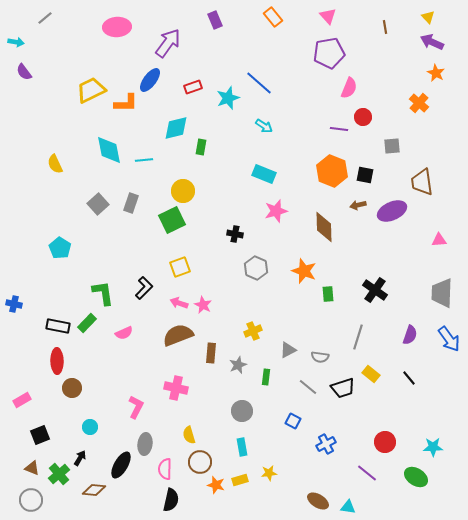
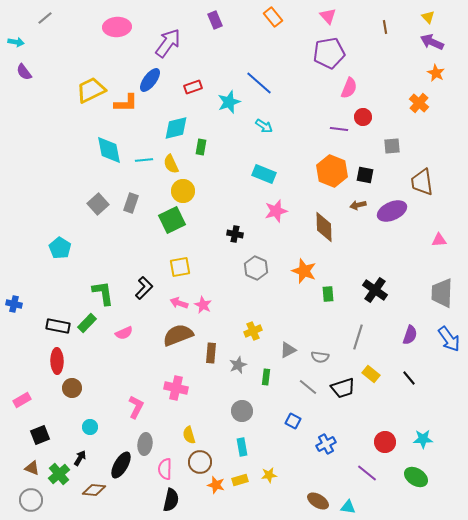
cyan star at (228, 98): moved 1 px right, 4 px down
yellow semicircle at (55, 164): moved 116 px right
yellow square at (180, 267): rotated 10 degrees clockwise
cyan star at (433, 447): moved 10 px left, 8 px up
yellow star at (269, 473): moved 2 px down
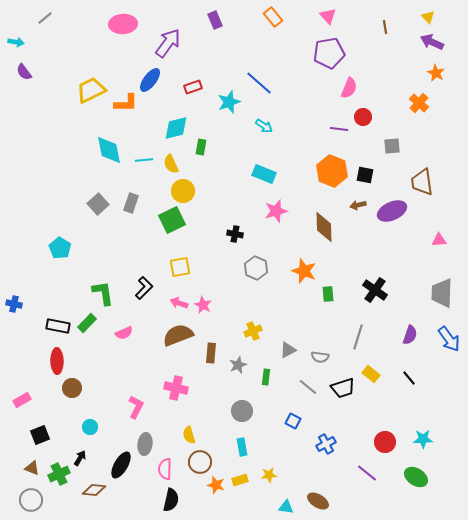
pink ellipse at (117, 27): moved 6 px right, 3 px up
green cross at (59, 474): rotated 15 degrees clockwise
cyan triangle at (348, 507): moved 62 px left
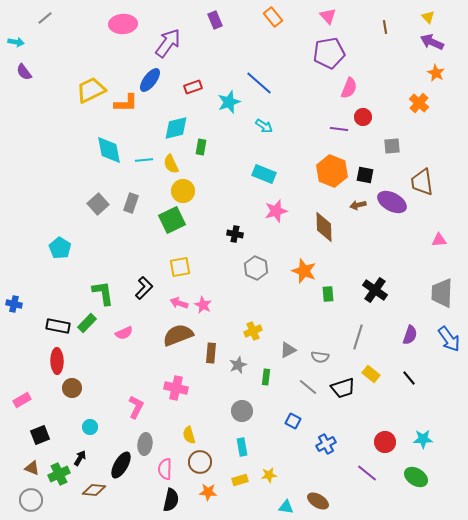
purple ellipse at (392, 211): moved 9 px up; rotated 52 degrees clockwise
orange star at (216, 485): moved 8 px left, 7 px down; rotated 12 degrees counterclockwise
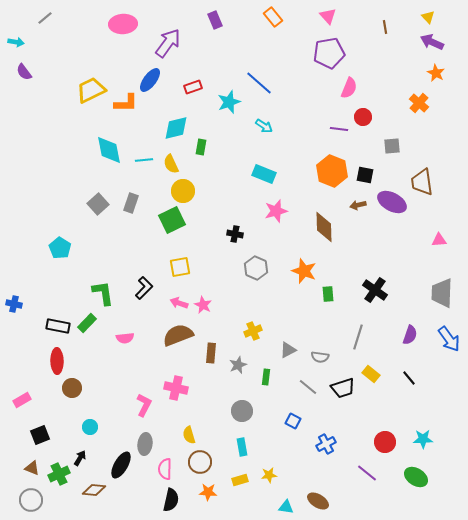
pink semicircle at (124, 333): moved 1 px right, 5 px down; rotated 18 degrees clockwise
pink L-shape at (136, 407): moved 8 px right, 2 px up
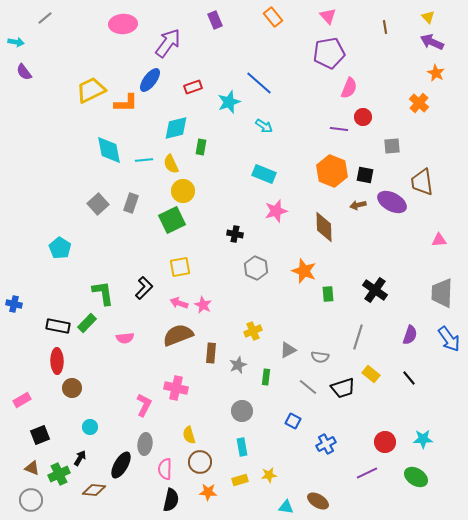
purple line at (367, 473): rotated 65 degrees counterclockwise
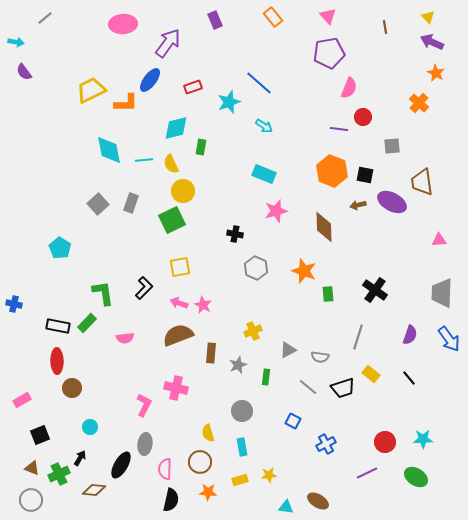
yellow semicircle at (189, 435): moved 19 px right, 2 px up
